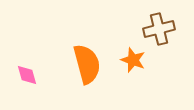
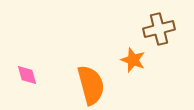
orange semicircle: moved 4 px right, 21 px down
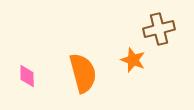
pink diamond: moved 1 px down; rotated 15 degrees clockwise
orange semicircle: moved 8 px left, 12 px up
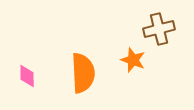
orange semicircle: rotated 12 degrees clockwise
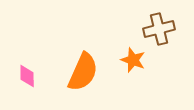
orange semicircle: moved 1 px up; rotated 27 degrees clockwise
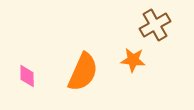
brown cross: moved 4 px left, 4 px up; rotated 16 degrees counterclockwise
orange star: rotated 15 degrees counterclockwise
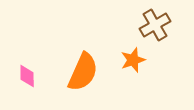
orange star: rotated 25 degrees counterclockwise
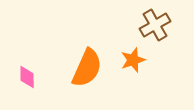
orange semicircle: moved 4 px right, 4 px up
pink diamond: moved 1 px down
